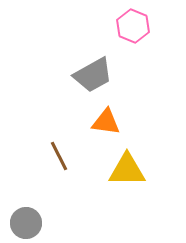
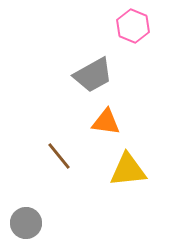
brown line: rotated 12 degrees counterclockwise
yellow triangle: moved 1 px right; rotated 6 degrees counterclockwise
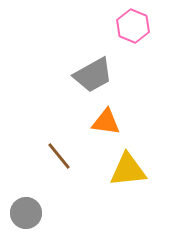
gray circle: moved 10 px up
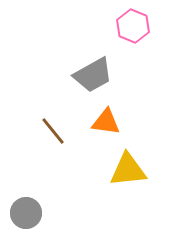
brown line: moved 6 px left, 25 px up
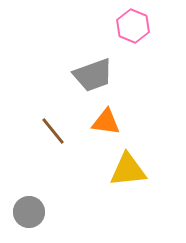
gray trapezoid: rotated 9 degrees clockwise
gray circle: moved 3 px right, 1 px up
